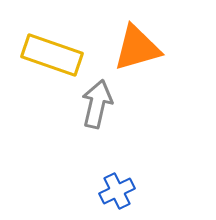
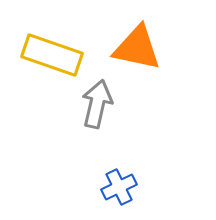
orange triangle: rotated 28 degrees clockwise
blue cross: moved 2 px right, 4 px up
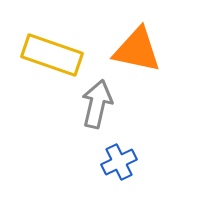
orange triangle: moved 2 px down
blue cross: moved 25 px up
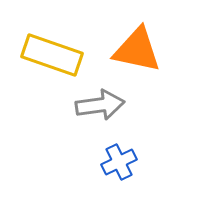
gray arrow: moved 3 px right, 1 px down; rotated 69 degrees clockwise
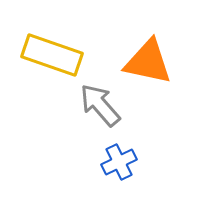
orange triangle: moved 11 px right, 12 px down
gray arrow: rotated 123 degrees counterclockwise
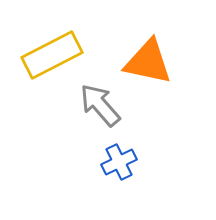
yellow rectangle: rotated 46 degrees counterclockwise
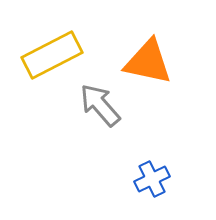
blue cross: moved 33 px right, 17 px down
